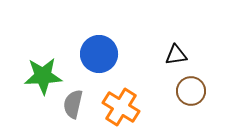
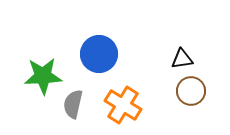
black triangle: moved 6 px right, 4 px down
orange cross: moved 2 px right, 2 px up
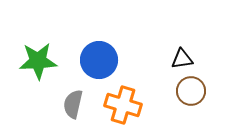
blue circle: moved 6 px down
green star: moved 5 px left, 15 px up
orange cross: rotated 15 degrees counterclockwise
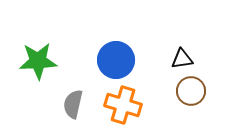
blue circle: moved 17 px right
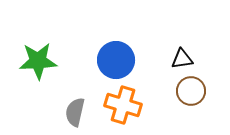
gray semicircle: moved 2 px right, 8 px down
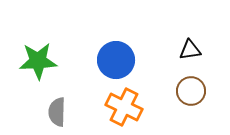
black triangle: moved 8 px right, 9 px up
orange cross: moved 1 px right, 2 px down; rotated 9 degrees clockwise
gray semicircle: moved 18 px left; rotated 12 degrees counterclockwise
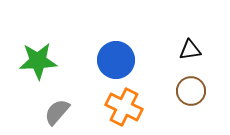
gray semicircle: rotated 40 degrees clockwise
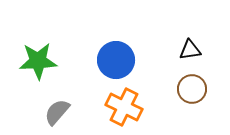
brown circle: moved 1 px right, 2 px up
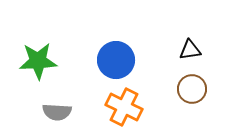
gray semicircle: rotated 128 degrees counterclockwise
